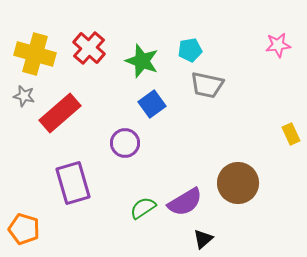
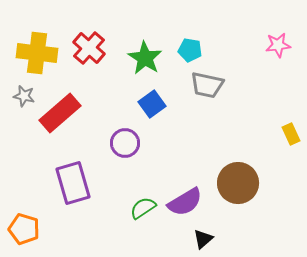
cyan pentagon: rotated 20 degrees clockwise
yellow cross: moved 2 px right, 1 px up; rotated 9 degrees counterclockwise
green star: moved 3 px right, 3 px up; rotated 12 degrees clockwise
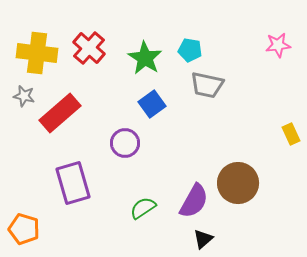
purple semicircle: moved 9 px right, 1 px up; rotated 30 degrees counterclockwise
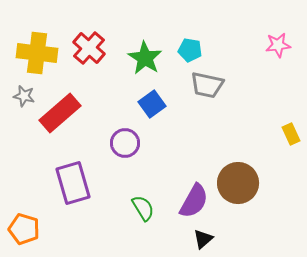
green semicircle: rotated 92 degrees clockwise
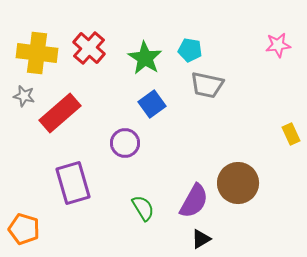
black triangle: moved 2 px left; rotated 10 degrees clockwise
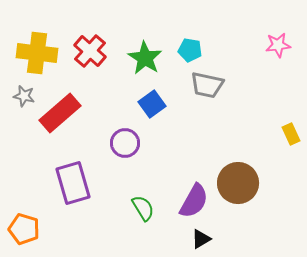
red cross: moved 1 px right, 3 px down
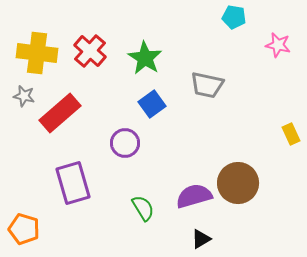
pink star: rotated 20 degrees clockwise
cyan pentagon: moved 44 px right, 33 px up
purple semicircle: moved 5 px up; rotated 135 degrees counterclockwise
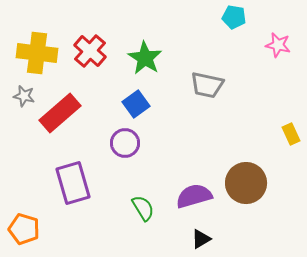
blue square: moved 16 px left
brown circle: moved 8 px right
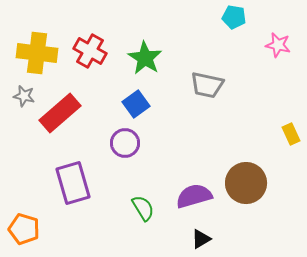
red cross: rotated 12 degrees counterclockwise
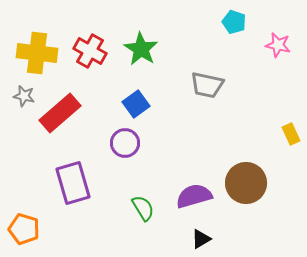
cyan pentagon: moved 5 px down; rotated 10 degrees clockwise
green star: moved 4 px left, 9 px up
